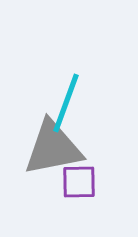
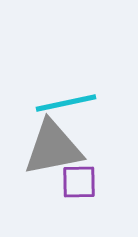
cyan line: rotated 58 degrees clockwise
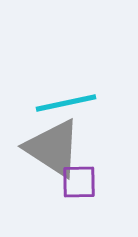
gray triangle: rotated 44 degrees clockwise
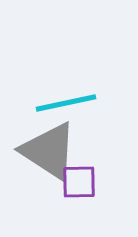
gray triangle: moved 4 px left, 3 px down
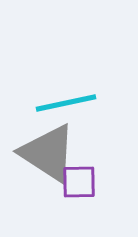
gray triangle: moved 1 px left, 2 px down
